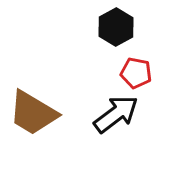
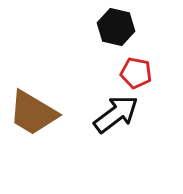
black hexagon: rotated 18 degrees counterclockwise
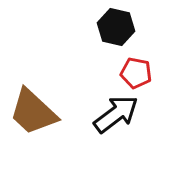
brown trapezoid: moved 1 px up; rotated 12 degrees clockwise
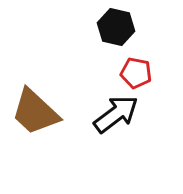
brown trapezoid: moved 2 px right
